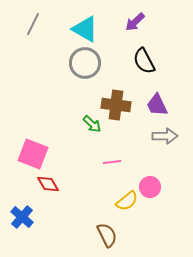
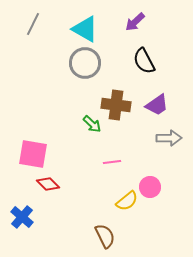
purple trapezoid: rotated 100 degrees counterclockwise
gray arrow: moved 4 px right, 2 px down
pink square: rotated 12 degrees counterclockwise
red diamond: rotated 15 degrees counterclockwise
brown semicircle: moved 2 px left, 1 px down
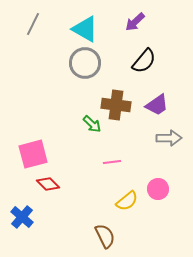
black semicircle: rotated 112 degrees counterclockwise
pink square: rotated 24 degrees counterclockwise
pink circle: moved 8 px right, 2 px down
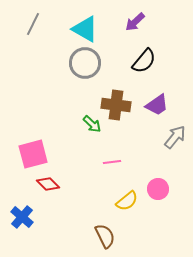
gray arrow: moved 6 px right, 1 px up; rotated 50 degrees counterclockwise
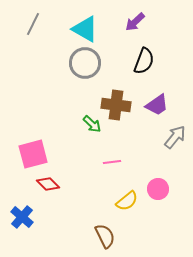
black semicircle: rotated 20 degrees counterclockwise
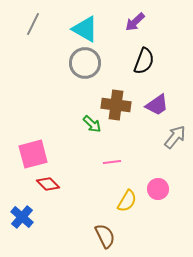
yellow semicircle: rotated 20 degrees counterclockwise
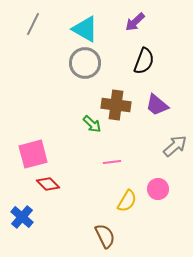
purple trapezoid: rotated 75 degrees clockwise
gray arrow: moved 9 px down; rotated 10 degrees clockwise
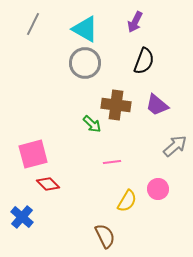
purple arrow: rotated 20 degrees counterclockwise
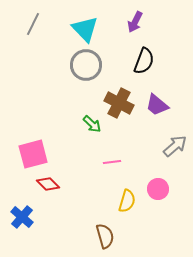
cyan triangle: rotated 16 degrees clockwise
gray circle: moved 1 px right, 2 px down
brown cross: moved 3 px right, 2 px up; rotated 20 degrees clockwise
yellow semicircle: rotated 15 degrees counterclockwise
brown semicircle: rotated 10 degrees clockwise
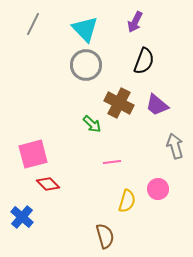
gray arrow: rotated 65 degrees counterclockwise
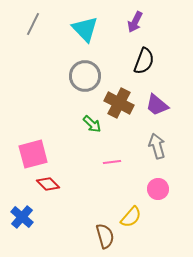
gray circle: moved 1 px left, 11 px down
gray arrow: moved 18 px left
yellow semicircle: moved 4 px right, 16 px down; rotated 25 degrees clockwise
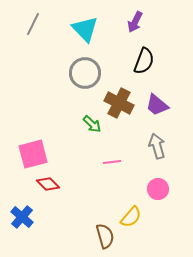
gray circle: moved 3 px up
